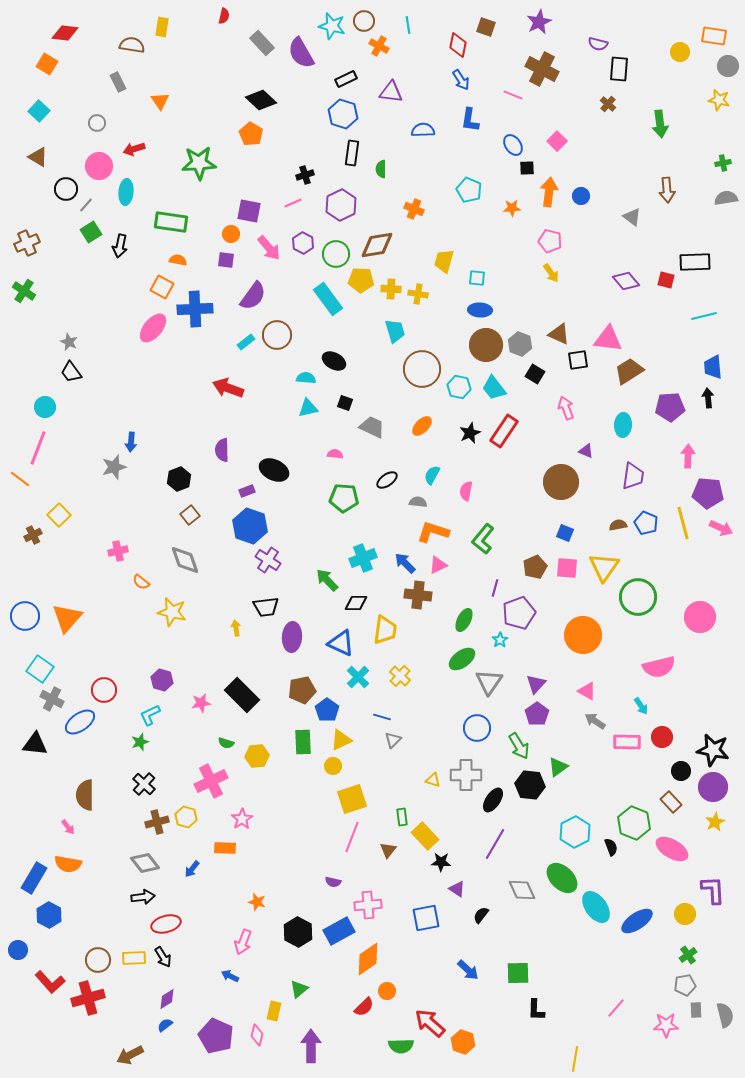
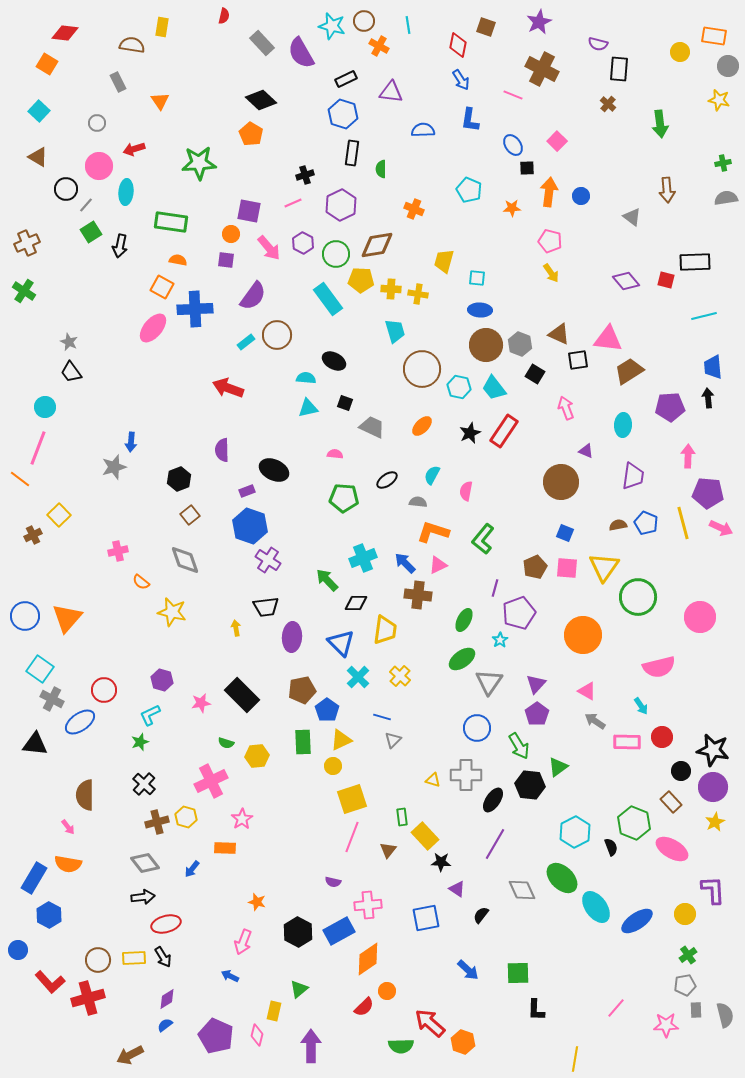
blue triangle at (341, 643): rotated 20 degrees clockwise
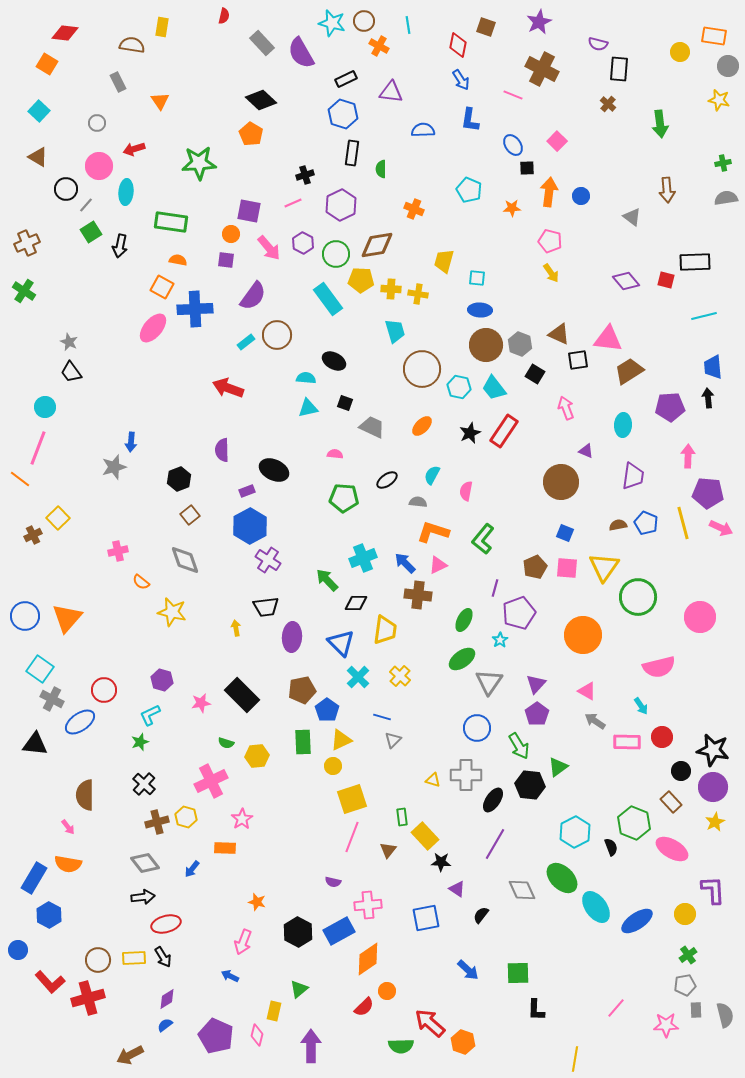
cyan star at (332, 26): moved 3 px up
yellow square at (59, 515): moved 1 px left, 3 px down
blue hexagon at (250, 526): rotated 12 degrees clockwise
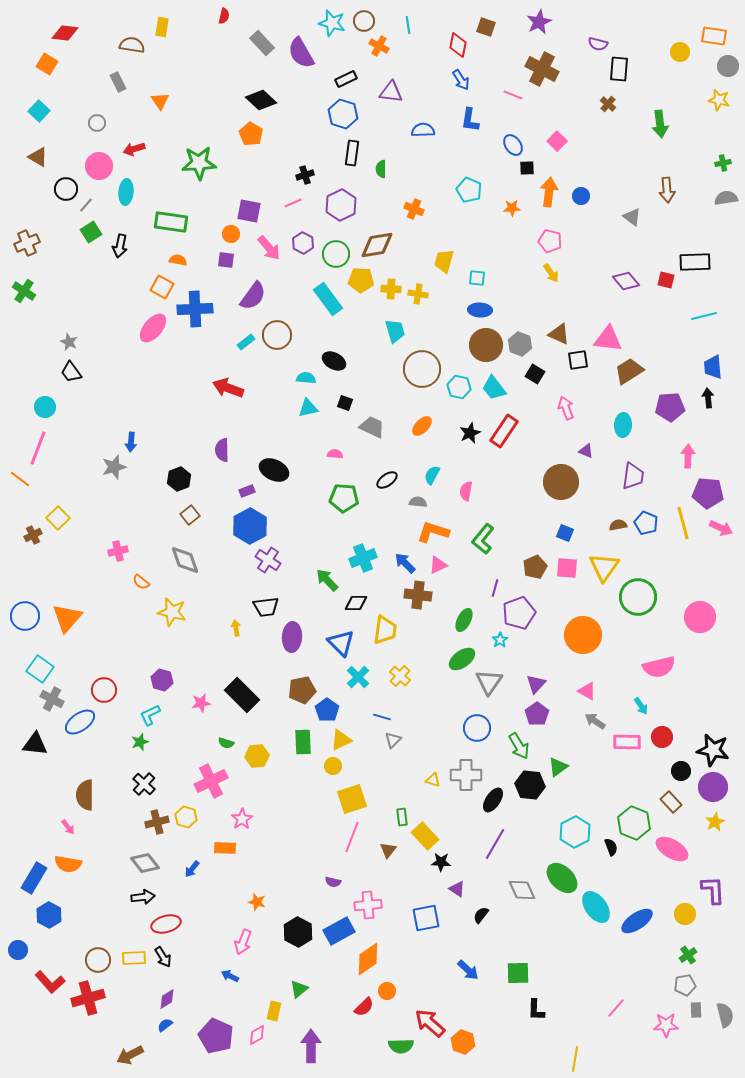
pink diamond at (257, 1035): rotated 45 degrees clockwise
